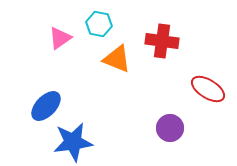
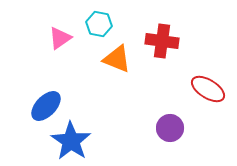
blue star: moved 2 px left, 1 px up; rotated 30 degrees counterclockwise
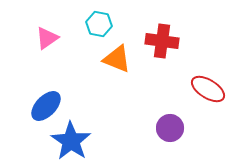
pink triangle: moved 13 px left
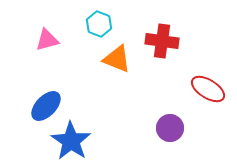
cyan hexagon: rotated 10 degrees clockwise
pink triangle: moved 2 px down; rotated 20 degrees clockwise
